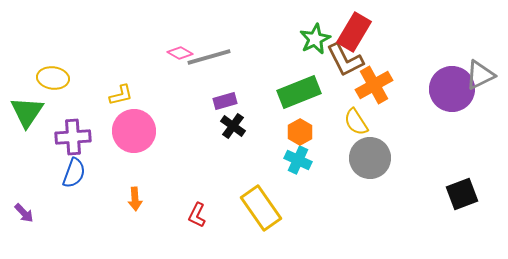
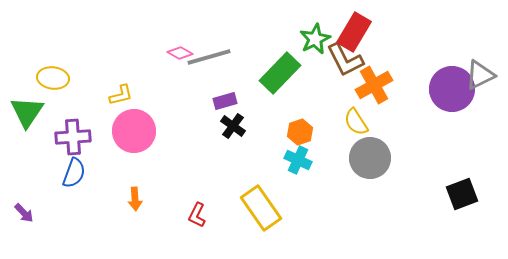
green rectangle: moved 19 px left, 19 px up; rotated 24 degrees counterclockwise
orange hexagon: rotated 10 degrees clockwise
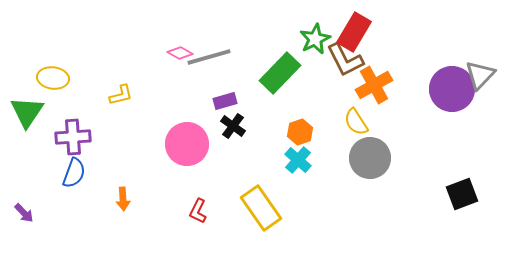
gray triangle: rotated 20 degrees counterclockwise
pink circle: moved 53 px right, 13 px down
cyan cross: rotated 16 degrees clockwise
orange arrow: moved 12 px left
red L-shape: moved 1 px right, 4 px up
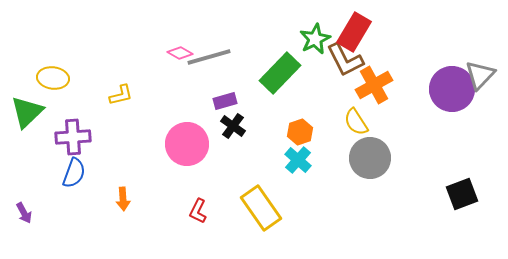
green triangle: rotated 12 degrees clockwise
purple arrow: rotated 15 degrees clockwise
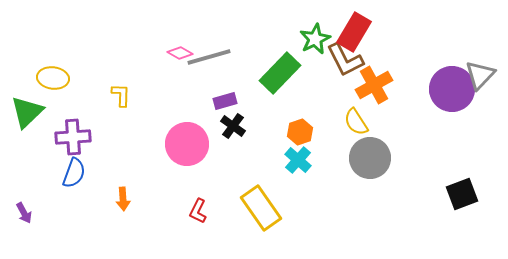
yellow L-shape: rotated 75 degrees counterclockwise
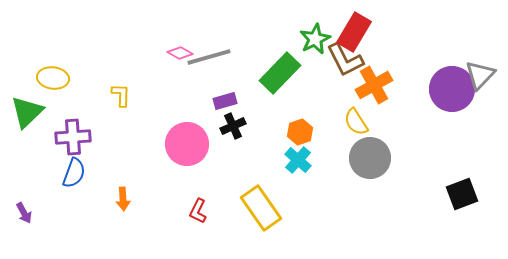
black cross: rotated 30 degrees clockwise
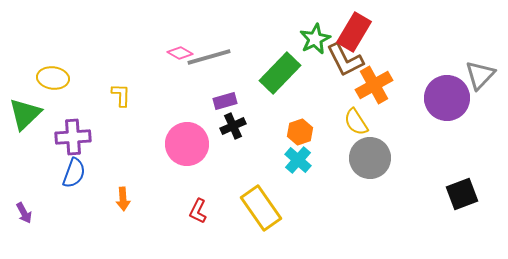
purple circle: moved 5 px left, 9 px down
green triangle: moved 2 px left, 2 px down
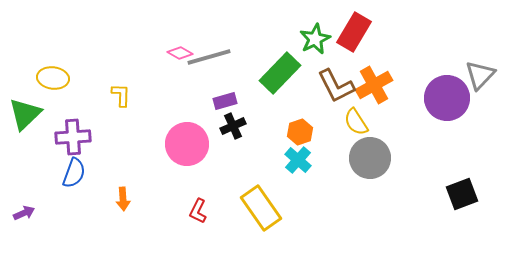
brown L-shape: moved 9 px left, 26 px down
purple arrow: rotated 85 degrees counterclockwise
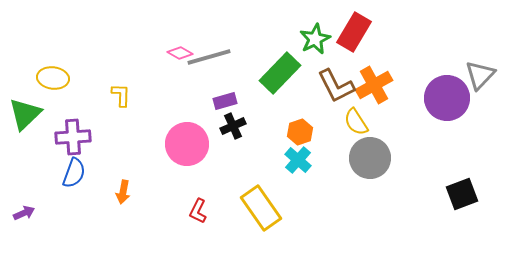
orange arrow: moved 7 px up; rotated 15 degrees clockwise
